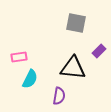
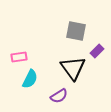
gray square: moved 8 px down
purple rectangle: moved 2 px left
black triangle: rotated 48 degrees clockwise
purple semicircle: rotated 48 degrees clockwise
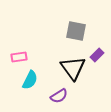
purple rectangle: moved 4 px down
cyan semicircle: moved 1 px down
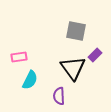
purple rectangle: moved 2 px left
purple semicircle: rotated 120 degrees clockwise
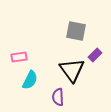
black triangle: moved 1 px left, 2 px down
purple semicircle: moved 1 px left, 1 px down
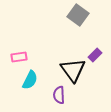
gray square: moved 2 px right, 16 px up; rotated 25 degrees clockwise
black triangle: moved 1 px right
purple semicircle: moved 1 px right, 2 px up
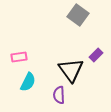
purple rectangle: moved 1 px right
black triangle: moved 2 px left
cyan semicircle: moved 2 px left, 2 px down
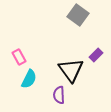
pink rectangle: rotated 70 degrees clockwise
cyan semicircle: moved 1 px right, 3 px up
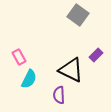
black triangle: rotated 28 degrees counterclockwise
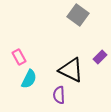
purple rectangle: moved 4 px right, 2 px down
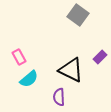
cyan semicircle: rotated 24 degrees clockwise
purple semicircle: moved 2 px down
